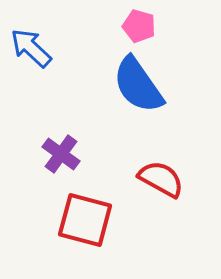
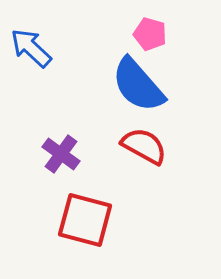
pink pentagon: moved 11 px right, 8 px down
blue semicircle: rotated 6 degrees counterclockwise
red semicircle: moved 17 px left, 33 px up
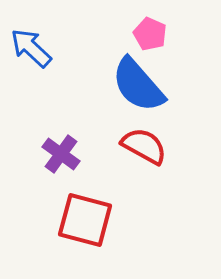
pink pentagon: rotated 8 degrees clockwise
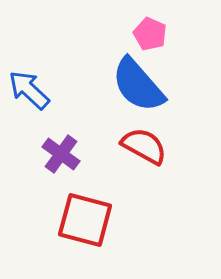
blue arrow: moved 2 px left, 42 px down
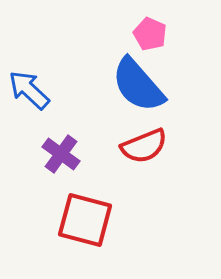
red semicircle: rotated 129 degrees clockwise
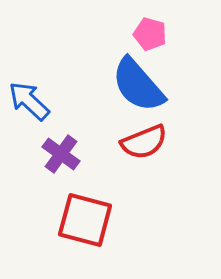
pink pentagon: rotated 8 degrees counterclockwise
blue arrow: moved 11 px down
red semicircle: moved 4 px up
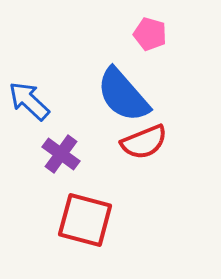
blue semicircle: moved 15 px left, 10 px down
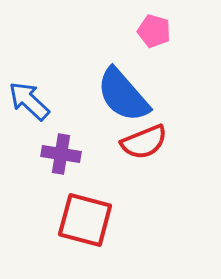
pink pentagon: moved 4 px right, 3 px up
purple cross: rotated 27 degrees counterclockwise
